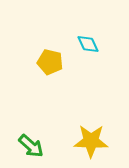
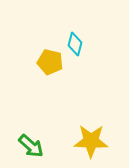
cyan diamond: moved 13 px left; rotated 40 degrees clockwise
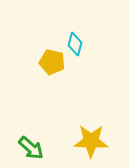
yellow pentagon: moved 2 px right
green arrow: moved 2 px down
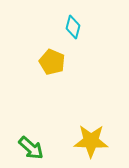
cyan diamond: moved 2 px left, 17 px up
yellow pentagon: rotated 10 degrees clockwise
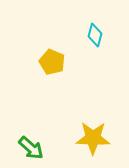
cyan diamond: moved 22 px right, 8 px down
yellow star: moved 2 px right, 3 px up
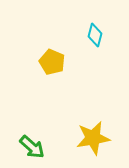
yellow star: rotated 12 degrees counterclockwise
green arrow: moved 1 px right, 1 px up
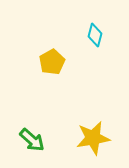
yellow pentagon: rotated 20 degrees clockwise
green arrow: moved 7 px up
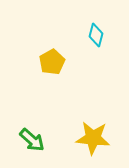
cyan diamond: moved 1 px right
yellow star: rotated 16 degrees clockwise
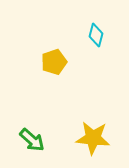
yellow pentagon: moved 2 px right; rotated 10 degrees clockwise
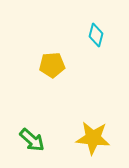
yellow pentagon: moved 2 px left, 3 px down; rotated 15 degrees clockwise
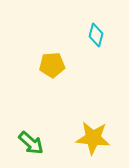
green arrow: moved 1 px left, 3 px down
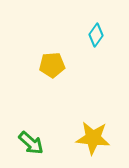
cyan diamond: rotated 20 degrees clockwise
